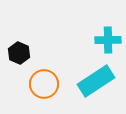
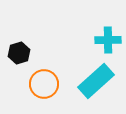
black hexagon: rotated 20 degrees clockwise
cyan rectangle: rotated 9 degrees counterclockwise
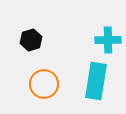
black hexagon: moved 12 px right, 13 px up
cyan rectangle: rotated 39 degrees counterclockwise
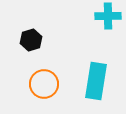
cyan cross: moved 24 px up
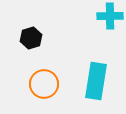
cyan cross: moved 2 px right
black hexagon: moved 2 px up
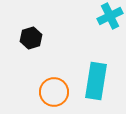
cyan cross: rotated 25 degrees counterclockwise
orange circle: moved 10 px right, 8 px down
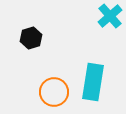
cyan cross: rotated 15 degrees counterclockwise
cyan rectangle: moved 3 px left, 1 px down
